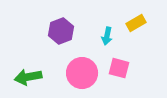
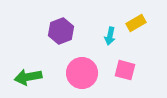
cyan arrow: moved 3 px right
pink square: moved 6 px right, 2 px down
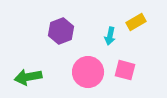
yellow rectangle: moved 1 px up
pink circle: moved 6 px right, 1 px up
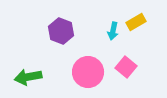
purple hexagon: rotated 20 degrees counterclockwise
cyan arrow: moved 3 px right, 5 px up
pink square: moved 1 px right, 3 px up; rotated 25 degrees clockwise
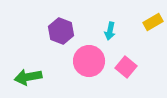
yellow rectangle: moved 17 px right
cyan arrow: moved 3 px left
pink circle: moved 1 px right, 11 px up
